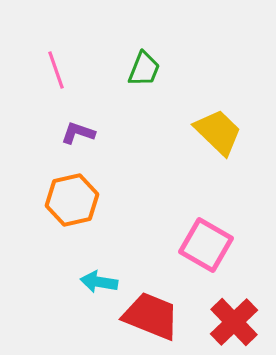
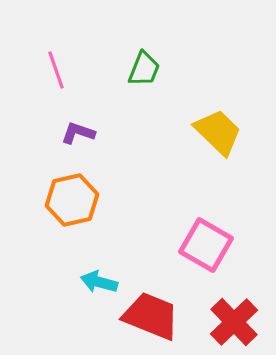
cyan arrow: rotated 6 degrees clockwise
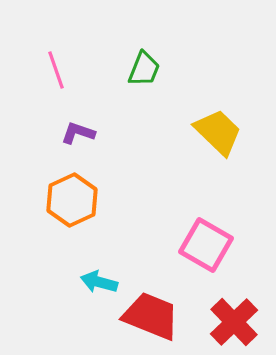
orange hexagon: rotated 12 degrees counterclockwise
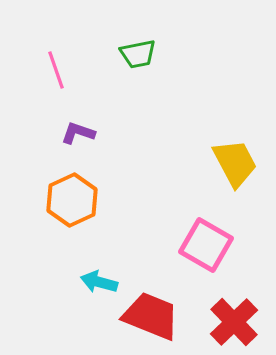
green trapezoid: moved 6 px left, 15 px up; rotated 57 degrees clockwise
yellow trapezoid: moved 17 px right, 31 px down; rotated 18 degrees clockwise
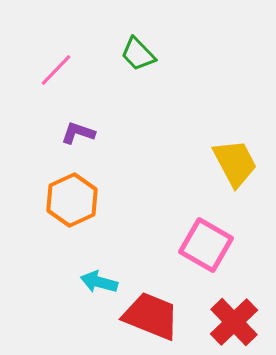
green trapezoid: rotated 57 degrees clockwise
pink line: rotated 63 degrees clockwise
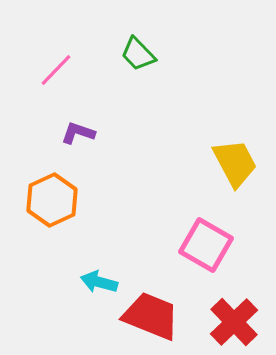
orange hexagon: moved 20 px left
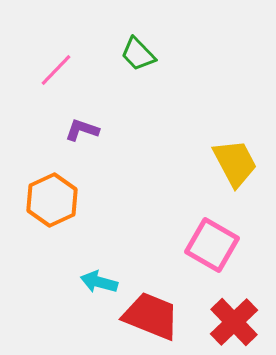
purple L-shape: moved 4 px right, 3 px up
pink square: moved 6 px right
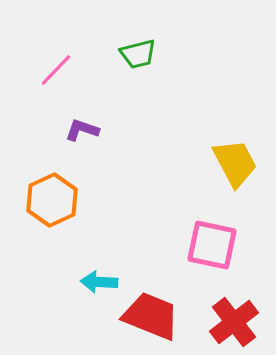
green trapezoid: rotated 60 degrees counterclockwise
pink square: rotated 18 degrees counterclockwise
cyan arrow: rotated 12 degrees counterclockwise
red cross: rotated 6 degrees clockwise
